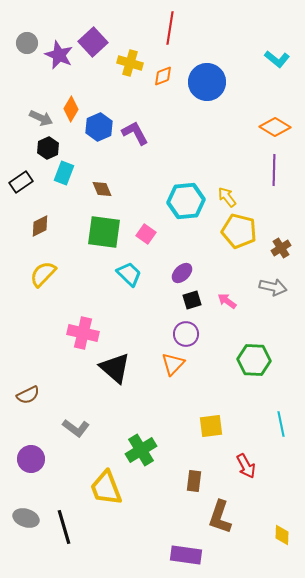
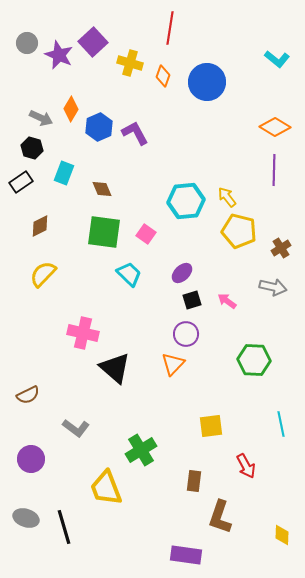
orange diamond at (163, 76): rotated 50 degrees counterclockwise
black hexagon at (48, 148): moved 16 px left; rotated 20 degrees counterclockwise
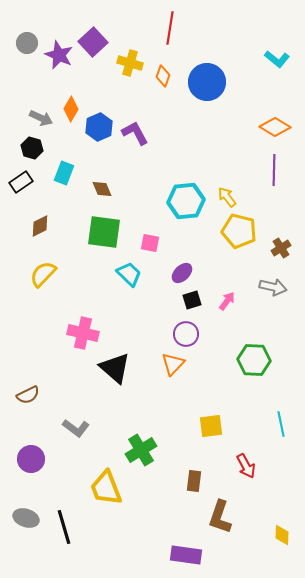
pink square at (146, 234): moved 4 px right, 9 px down; rotated 24 degrees counterclockwise
pink arrow at (227, 301): rotated 90 degrees clockwise
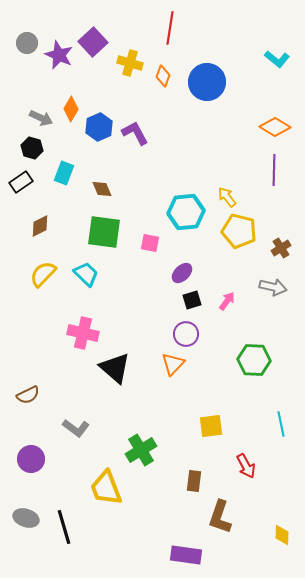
cyan hexagon at (186, 201): moved 11 px down
cyan trapezoid at (129, 274): moved 43 px left
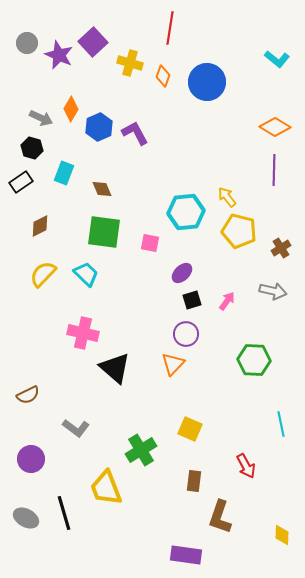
gray arrow at (273, 287): moved 4 px down
yellow square at (211, 426): moved 21 px left, 3 px down; rotated 30 degrees clockwise
gray ellipse at (26, 518): rotated 10 degrees clockwise
black line at (64, 527): moved 14 px up
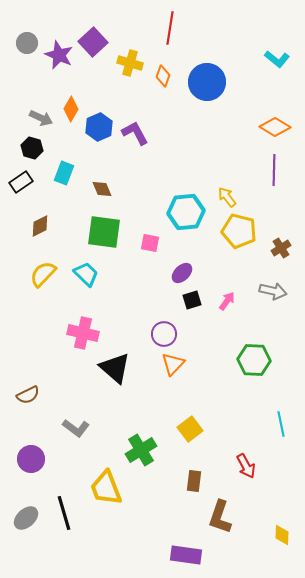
purple circle at (186, 334): moved 22 px left
yellow square at (190, 429): rotated 30 degrees clockwise
gray ellipse at (26, 518): rotated 70 degrees counterclockwise
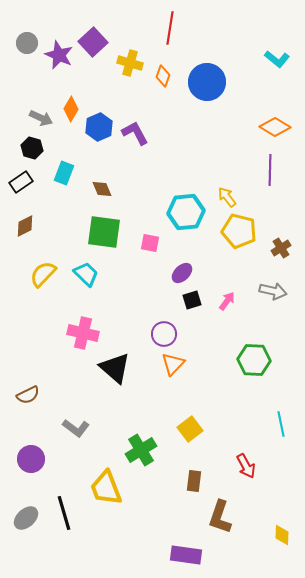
purple line at (274, 170): moved 4 px left
brown diamond at (40, 226): moved 15 px left
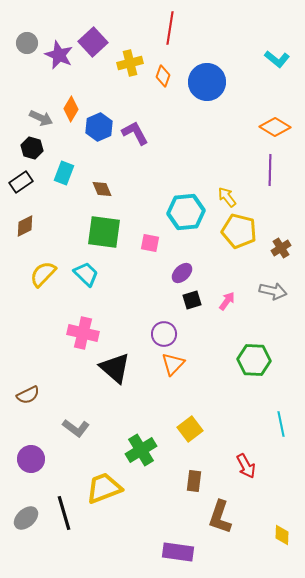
yellow cross at (130, 63): rotated 30 degrees counterclockwise
yellow trapezoid at (106, 488): moved 2 px left; rotated 90 degrees clockwise
purple rectangle at (186, 555): moved 8 px left, 3 px up
